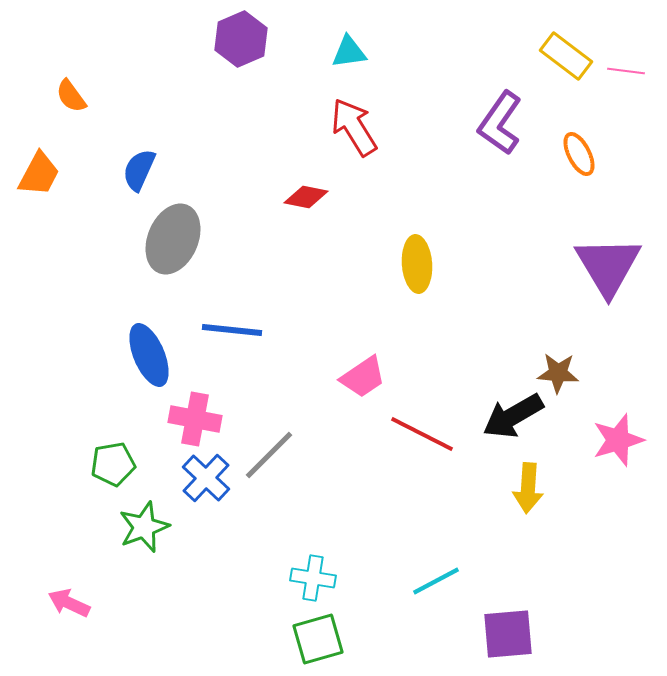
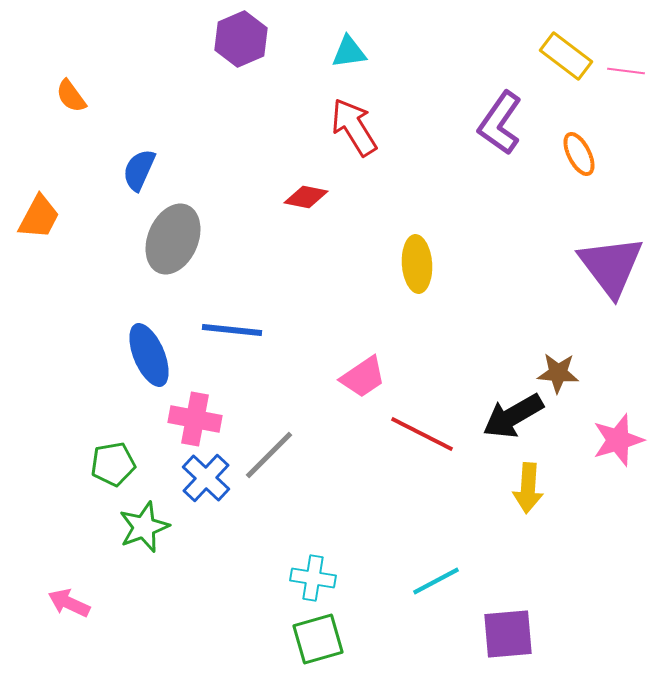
orange trapezoid: moved 43 px down
purple triangle: moved 3 px right; rotated 6 degrees counterclockwise
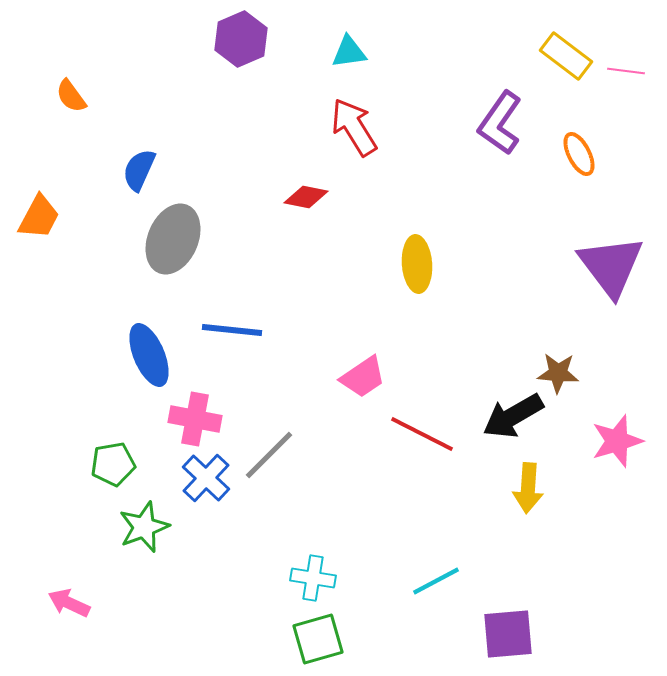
pink star: moved 1 px left, 1 px down
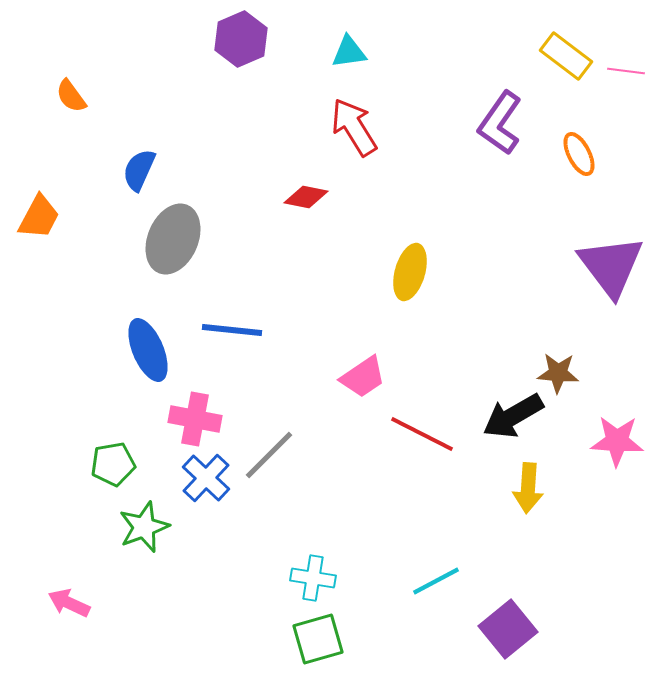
yellow ellipse: moved 7 px left, 8 px down; rotated 20 degrees clockwise
blue ellipse: moved 1 px left, 5 px up
pink star: rotated 20 degrees clockwise
purple square: moved 5 px up; rotated 34 degrees counterclockwise
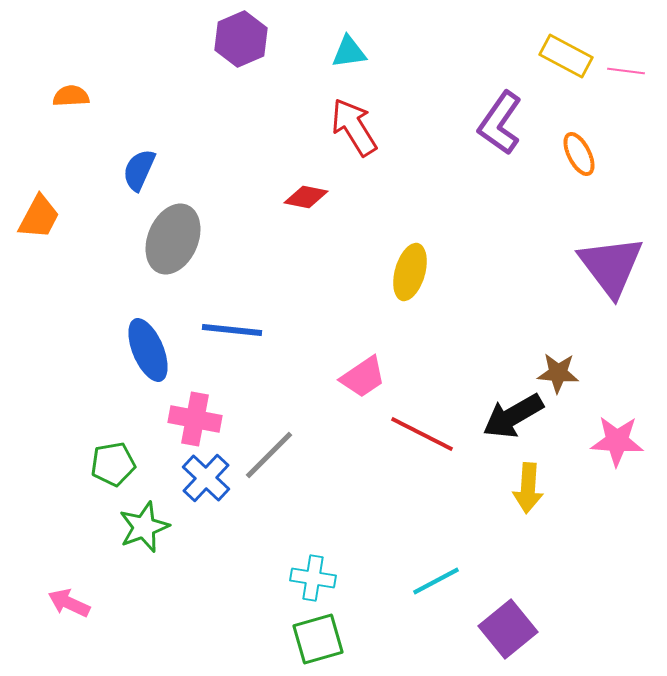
yellow rectangle: rotated 9 degrees counterclockwise
orange semicircle: rotated 123 degrees clockwise
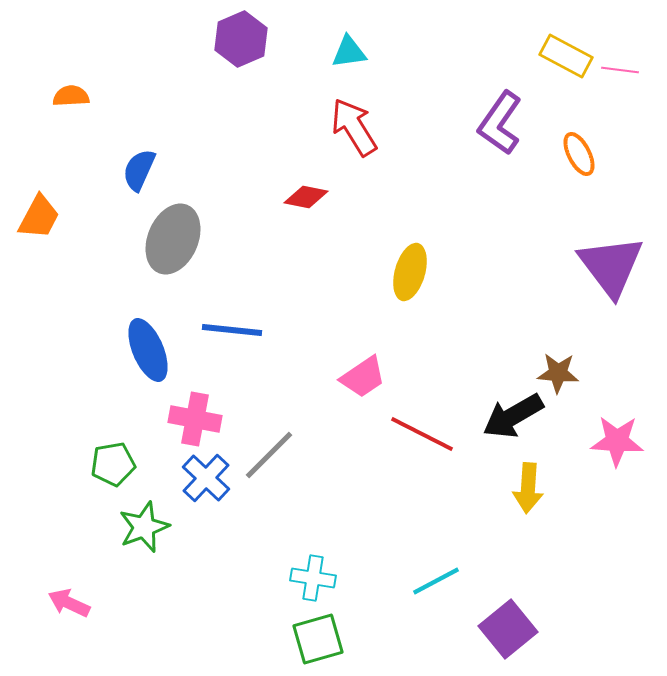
pink line: moved 6 px left, 1 px up
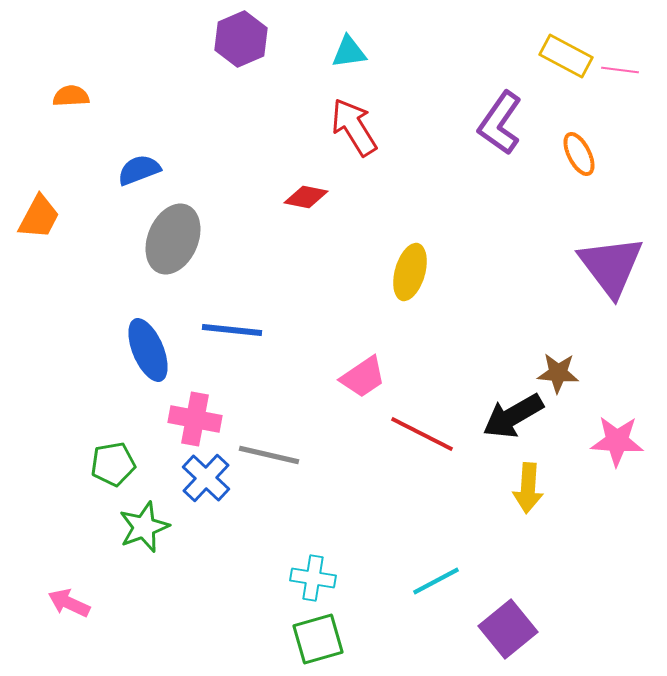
blue semicircle: rotated 45 degrees clockwise
gray line: rotated 58 degrees clockwise
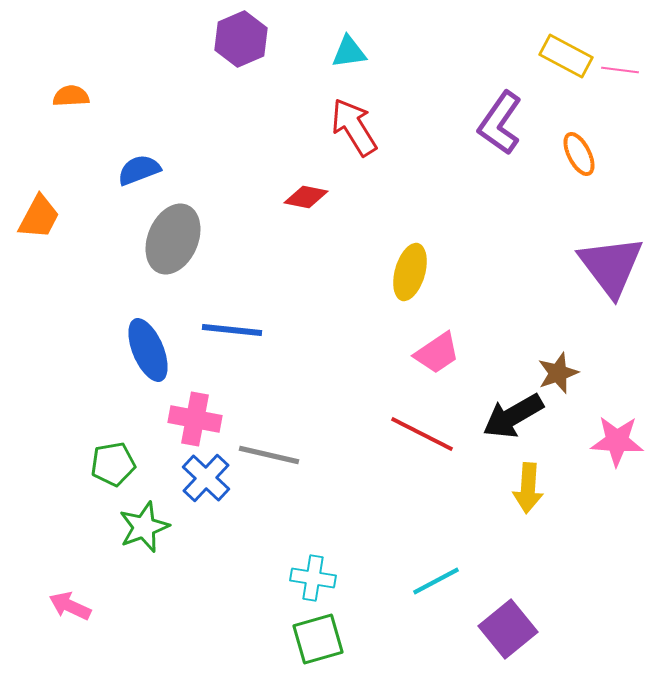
brown star: rotated 24 degrees counterclockwise
pink trapezoid: moved 74 px right, 24 px up
pink arrow: moved 1 px right, 3 px down
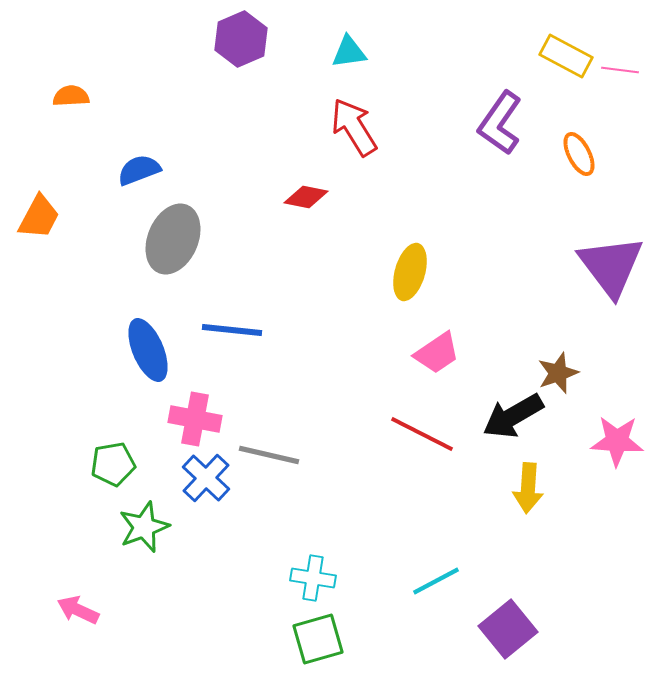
pink arrow: moved 8 px right, 4 px down
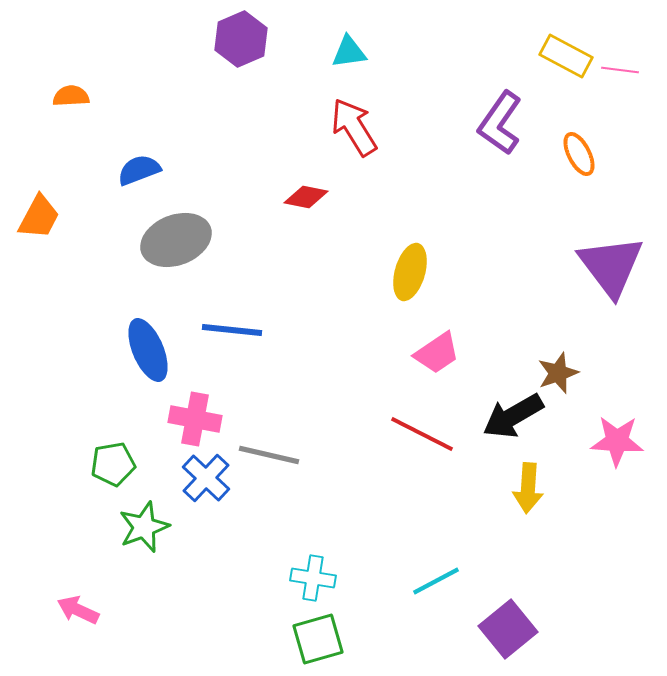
gray ellipse: moved 3 px right, 1 px down; rotated 46 degrees clockwise
